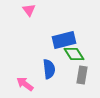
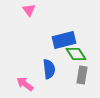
green diamond: moved 2 px right
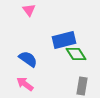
blue semicircle: moved 21 px left, 10 px up; rotated 48 degrees counterclockwise
gray rectangle: moved 11 px down
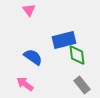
green diamond: moved 1 px right, 1 px down; rotated 25 degrees clockwise
blue semicircle: moved 5 px right, 2 px up
gray rectangle: moved 1 px up; rotated 48 degrees counterclockwise
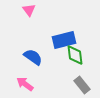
green diamond: moved 2 px left
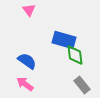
blue rectangle: rotated 30 degrees clockwise
blue semicircle: moved 6 px left, 4 px down
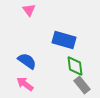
green diamond: moved 11 px down
